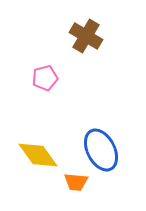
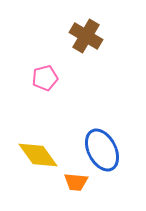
blue ellipse: moved 1 px right
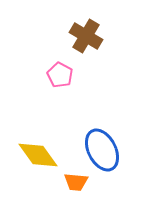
pink pentagon: moved 15 px right, 3 px up; rotated 30 degrees counterclockwise
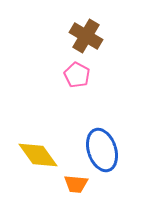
pink pentagon: moved 17 px right
blue ellipse: rotated 9 degrees clockwise
orange trapezoid: moved 2 px down
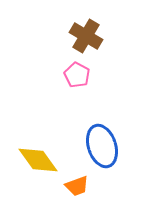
blue ellipse: moved 4 px up
yellow diamond: moved 5 px down
orange trapezoid: moved 1 px right, 2 px down; rotated 25 degrees counterclockwise
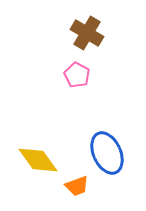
brown cross: moved 1 px right, 3 px up
blue ellipse: moved 5 px right, 7 px down; rotated 6 degrees counterclockwise
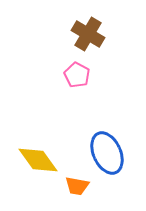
brown cross: moved 1 px right, 1 px down
orange trapezoid: rotated 30 degrees clockwise
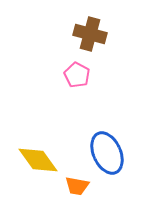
brown cross: moved 2 px right; rotated 16 degrees counterclockwise
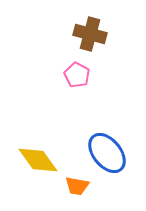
blue ellipse: rotated 15 degrees counterclockwise
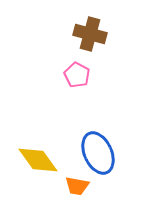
blue ellipse: moved 9 px left; rotated 15 degrees clockwise
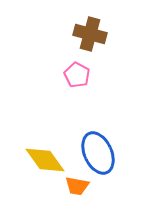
yellow diamond: moved 7 px right
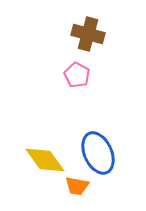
brown cross: moved 2 px left
